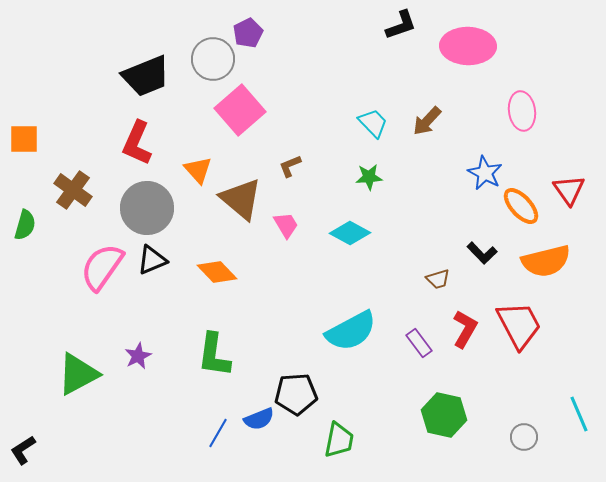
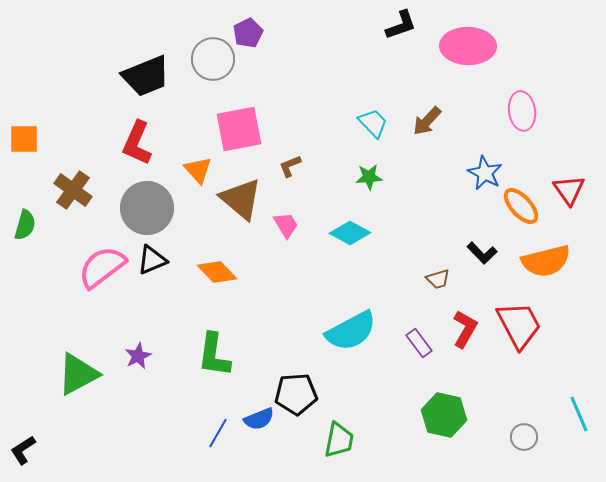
pink square at (240, 110): moved 1 px left, 19 px down; rotated 30 degrees clockwise
pink semicircle at (102, 267): rotated 18 degrees clockwise
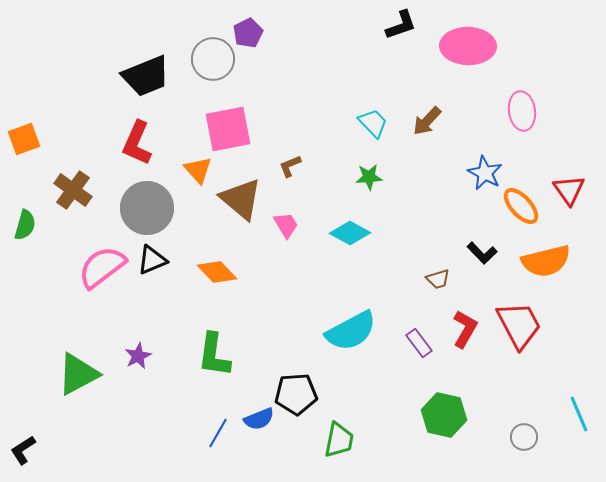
pink square at (239, 129): moved 11 px left
orange square at (24, 139): rotated 20 degrees counterclockwise
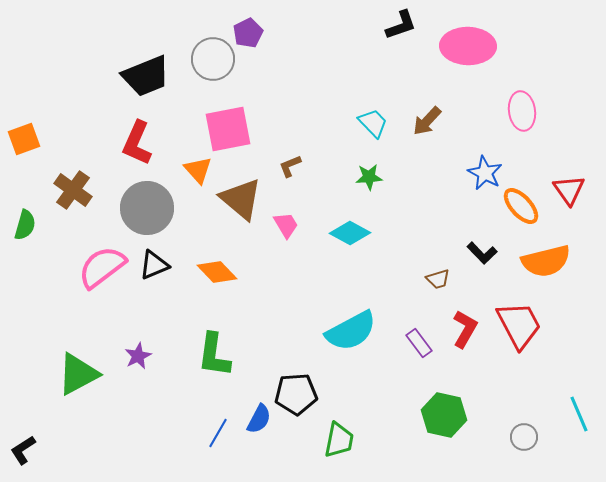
black triangle at (152, 260): moved 2 px right, 5 px down
blue semicircle at (259, 419): rotated 40 degrees counterclockwise
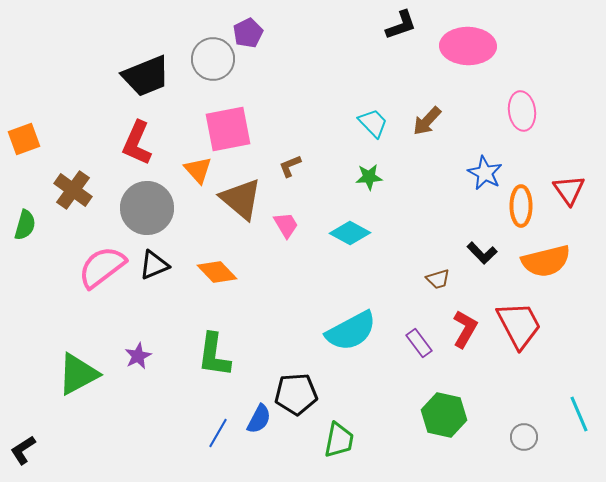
orange ellipse at (521, 206): rotated 42 degrees clockwise
